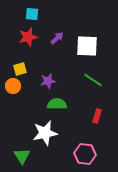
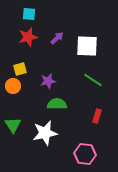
cyan square: moved 3 px left
green triangle: moved 9 px left, 31 px up
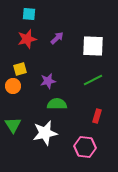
red star: moved 1 px left, 2 px down
white square: moved 6 px right
green line: rotated 60 degrees counterclockwise
pink hexagon: moved 7 px up
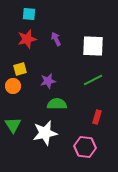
purple arrow: moved 1 px left, 1 px down; rotated 72 degrees counterclockwise
red rectangle: moved 1 px down
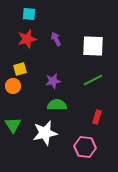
purple star: moved 5 px right
green semicircle: moved 1 px down
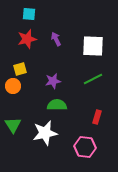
green line: moved 1 px up
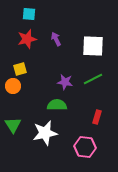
purple star: moved 12 px right, 1 px down; rotated 21 degrees clockwise
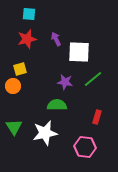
white square: moved 14 px left, 6 px down
green line: rotated 12 degrees counterclockwise
green triangle: moved 1 px right, 2 px down
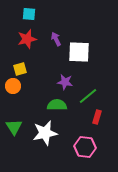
green line: moved 5 px left, 17 px down
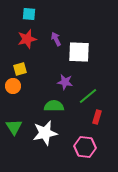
green semicircle: moved 3 px left, 1 px down
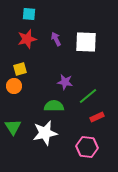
white square: moved 7 px right, 10 px up
orange circle: moved 1 px right
red rectangle: rotated 48 degrees clockwise
green triangle: moved 1 px left
pink hexagon: moved 2 px right
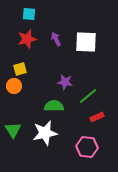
green triangle: moved 3 px down
